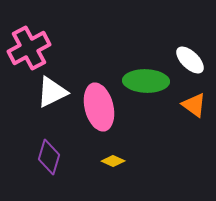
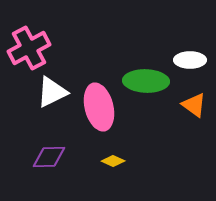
white ellipse: rotated 44 degrees counterclockwise
purple diamond: rotated 72 degrees clockwise
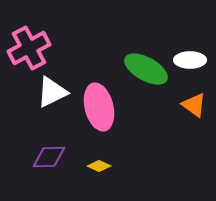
green ellipse: moved 12 px up; rotated 27 degrees clockwise
yellow diamond: moved 14 px left, 5 px down
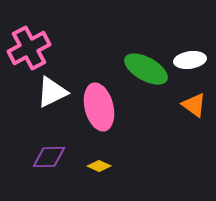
white ellipse: rotated 8 degrees counterclockwise
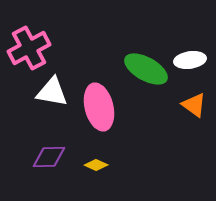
white triangle: rotated 36 degrees clockwise
yellow diamond: moved 3 px left, 1 px up
